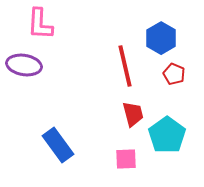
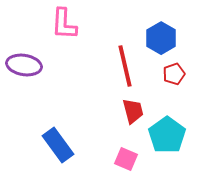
pink L-shape: moved 24 px right
red pentagon: rotated 30 degrees clockwise
red trapezoid: moved 3 px up
pink square: rotated 25 degrees clockwise
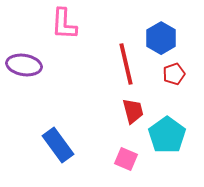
red line: moved 1 px right, 2 px up
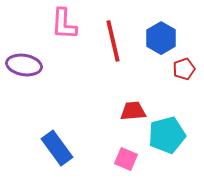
red line: moved 13 px left, 23 px up
red pentagon: moved 10 px right, 5 px up
red trapezoid: rotated 80 degrees counterclockwise
cyan pentagon: rotated 21 degrees clockwise
blue rectangle: moved 1 px left, 3 px down
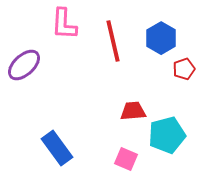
purple ellipse: rotated 52 degrees counterclockwise
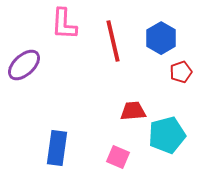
red pentagon: moved 3 px left, 3 px down
blue rectangle: rotated 44 degrees clockwise
pink square: moved 8 px left, 2 px up
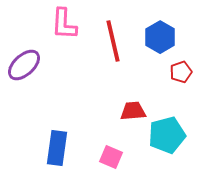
blue hexagon: moved 1 px left, 1 px up
pink square: moved 7 px left
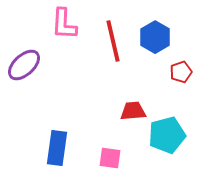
blue hexagon: moved 5 px left
pink square: moved 1 px left, 1 px down; rotated 15 degrees counterclockwise
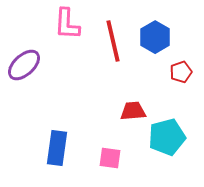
pink L-shape: moved 3 px right
cyan pentagon: moved 2 px down
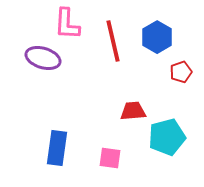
blue hexagon: moved 2 px right
purple ellipse: moved 19 px right, 7 px up; rotated 60 degrees clockwise
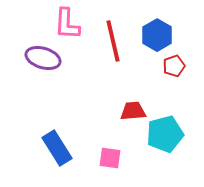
blue hexagon: moved 2 px up
red pentagon: moved 7 px left, 6 px up
cyan pentagon: moved 2 px left, 3 px up
blue rectangle: rotated 40 degrees counterclockwise
